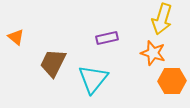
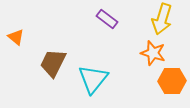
purple rectangle: moved 19 px up; rotated 50 degrees clockwise
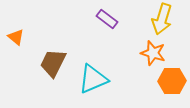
cyan triangle: rotated 28 degrees clockwise
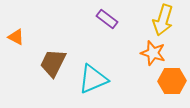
yellow arrow: moved 1 px right, 1 px down
orange triangle: rotated 12 degrees counterclockwise
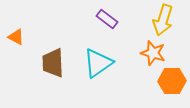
brown trapezoid: rotated 28 degrees counterclockwise
cyan triangle: moved 5 px right, 16 px up; rotated 12 degrees counterclockwise
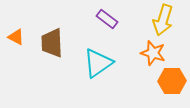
brown trapezoid: moved 1 px left, 20 px up
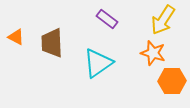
yellow arrow: rotated 16 degrees clockwise
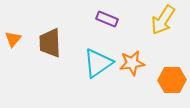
purple rectangle: rotated 15 degrees counterclockwise
orange triangle: moved 3 px left, 2 px down; rotated 42 degrees clockwise
brown trapezoid: moved 2 px left
orange star: moved 21 px left, 10 px down; rotated 25 degrees counterclockwise
orange hexagon: moved 1 px up
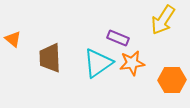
purple rectangle: moved 11 px right, 19 px down
orange triangle: rotated 30 degrees counterclockwise
brown trapezoid: moved 15 px down
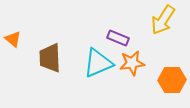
cyan triangle: rotated 12 degrees clockwise
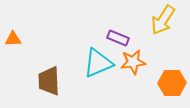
orange triangle: rotated 42 degrees counterclockwise
brown trapezoid: moved 1 px left, 23 px down
orange star: moved 1 px right, 1 px up
orange hexagon: moved 3 px down
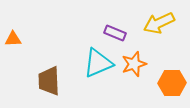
yellow arrow: moved 4 px left, 3 px down; rotated 32 degrees clockwise
purple rectangle: moved 3 px left, 5 px up
orange star: moved 1 px right, 2 px down; rotated 10 degrees counterclockwise
